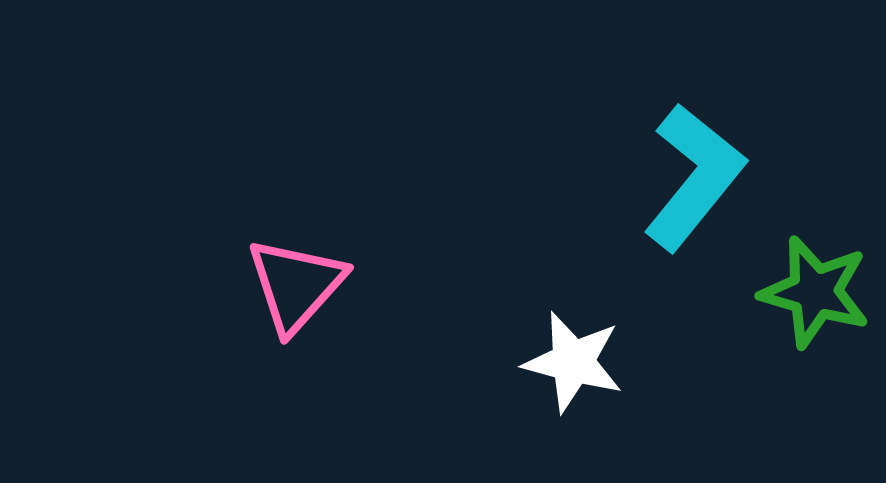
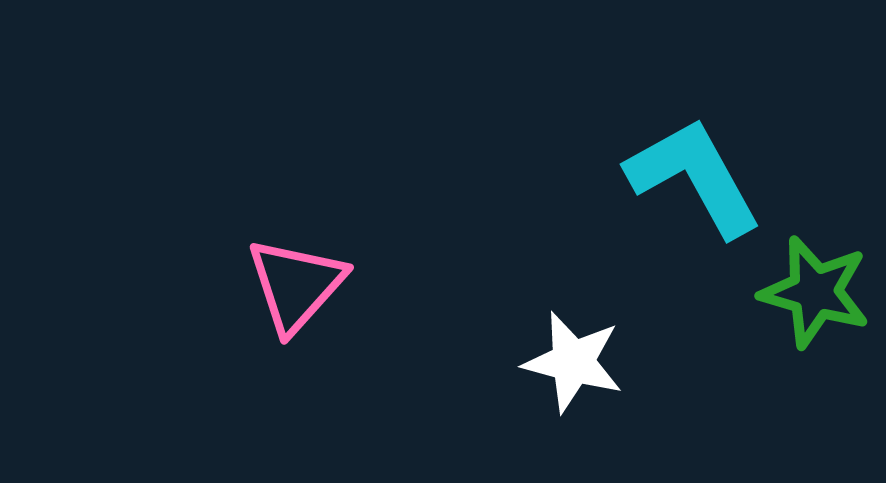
cyan L-shape: rotated 68 degrees counterclockwise
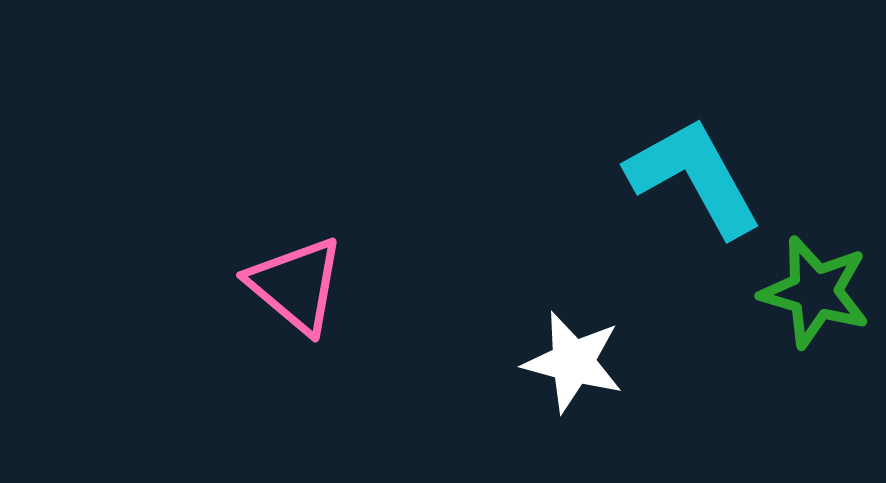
pink triangle: rotated 32 degrees counterclockwise
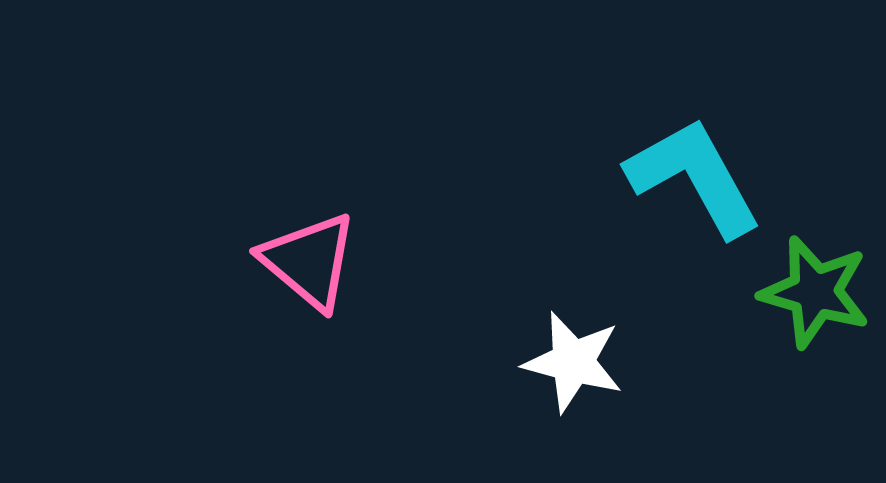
pink triangle: moved 13 px right, 24 px up
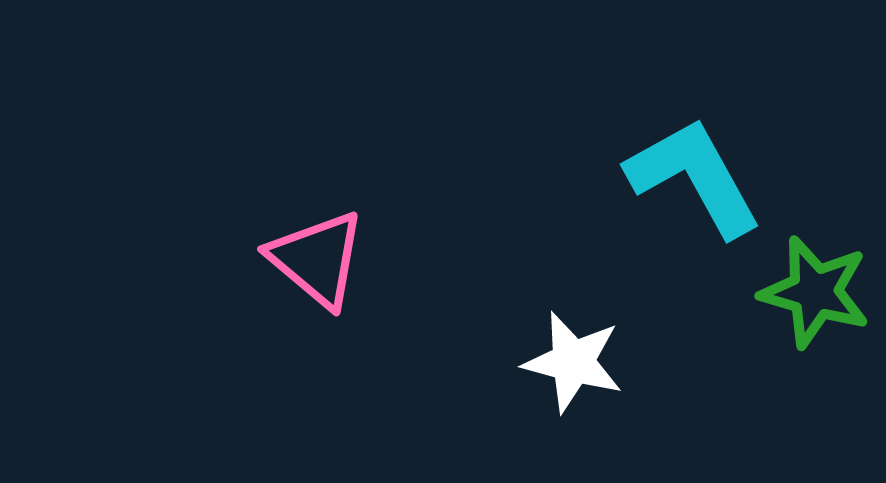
pink triangle: moved 8 px right, 2 px up
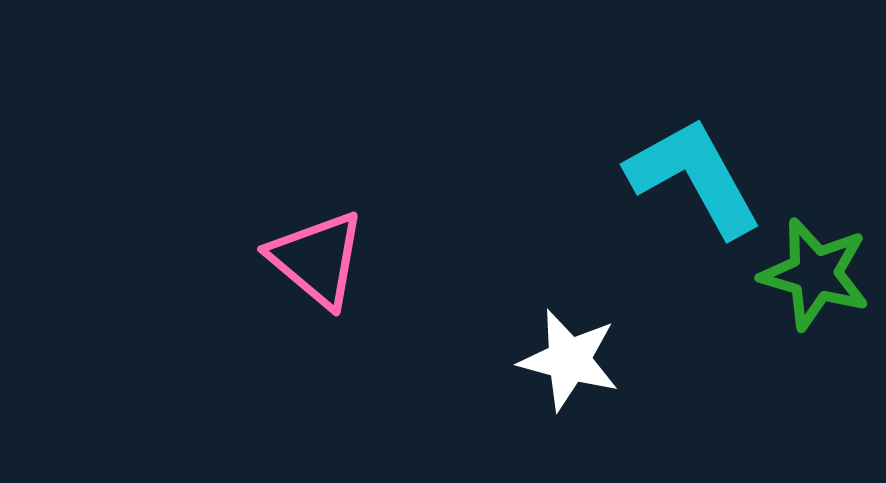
green star: moved 18 px up
white star: moved 4 px left, 2 px up
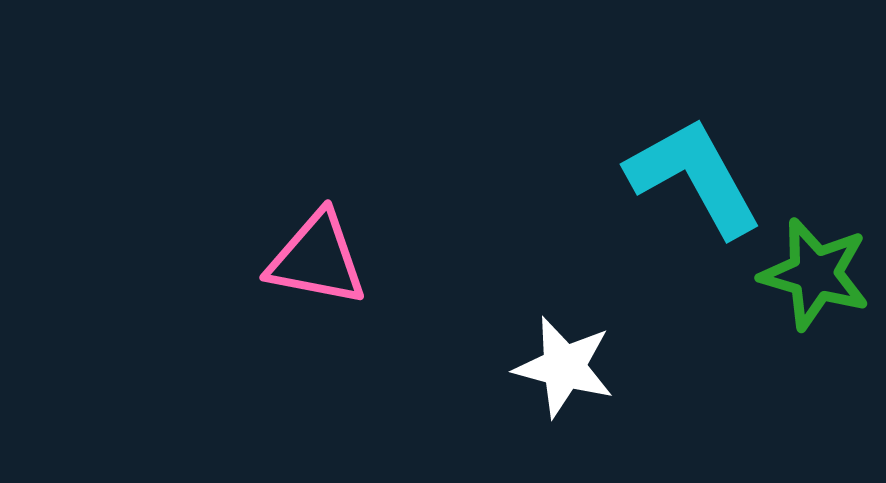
pink triangle: rotated 29 degrees counterclockwise
white star: moved 5 px left, 7 px down
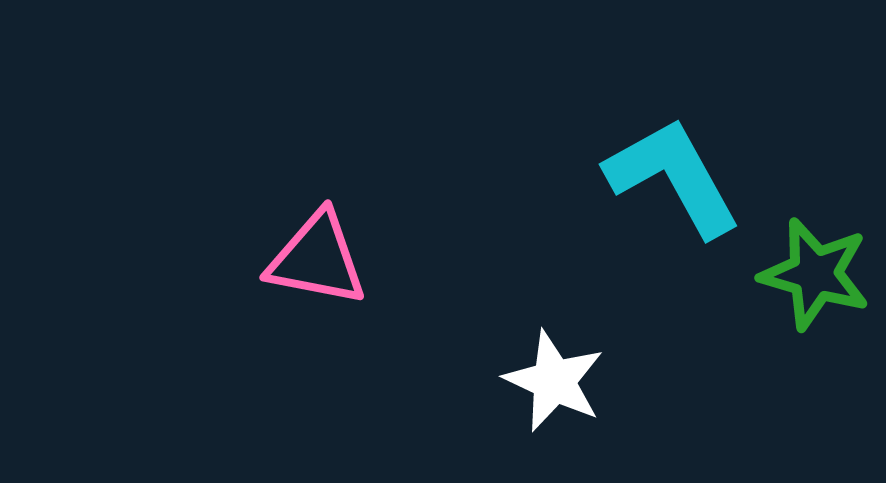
cyan L-shape: moved 21 px left
white star: moved 10 px left, 14 px down; rotated 10 degrees clockwise
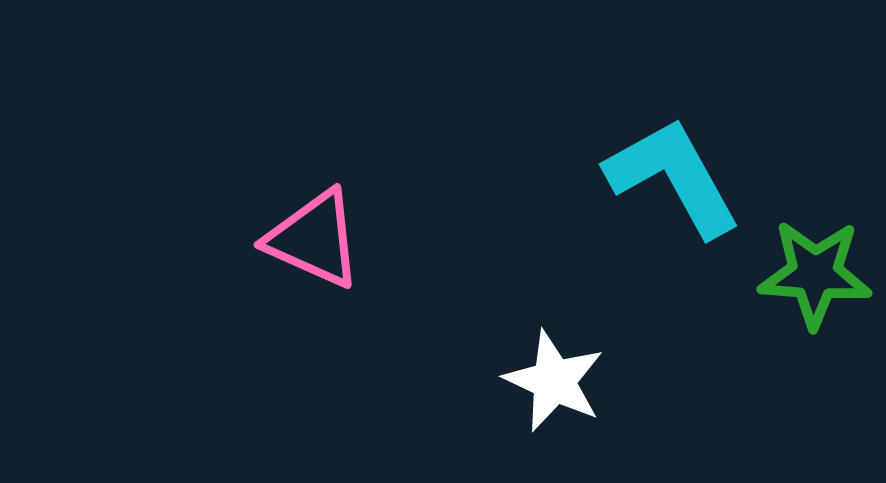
pink triangle: moved 3 px left, 20 px up; rotated 13 degrees clockwise
green star: rotated 12 degrees counterclockwise
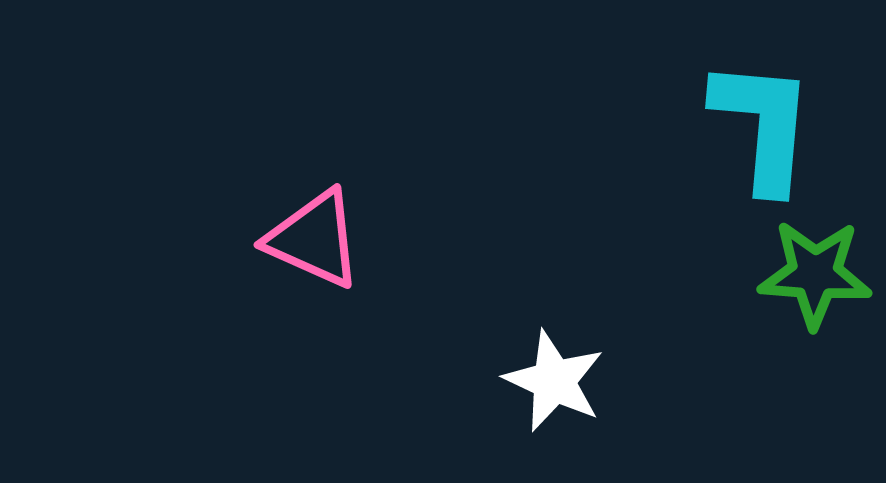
cyan L-shape: moved 90 px right, 52 px up; rotated 34 degrees clockwise
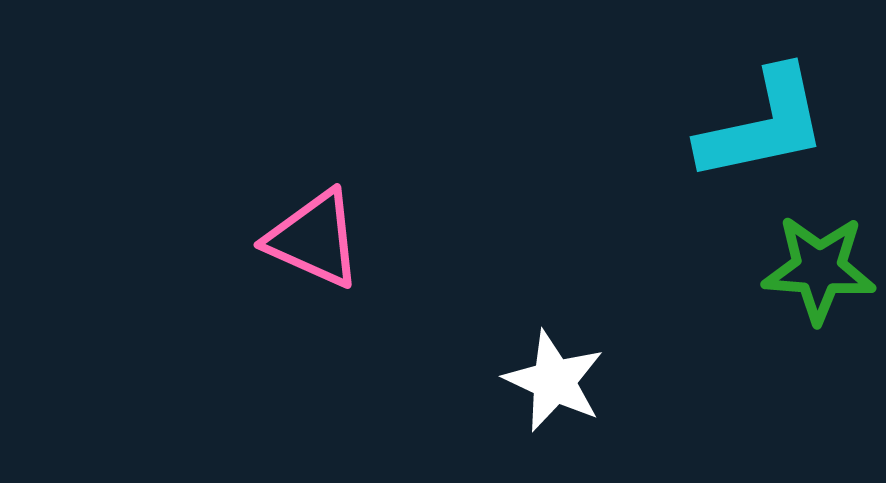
cyan L-shape: rotated 73 degrees clockwise
green star: moved 4 px right, 5 px up
